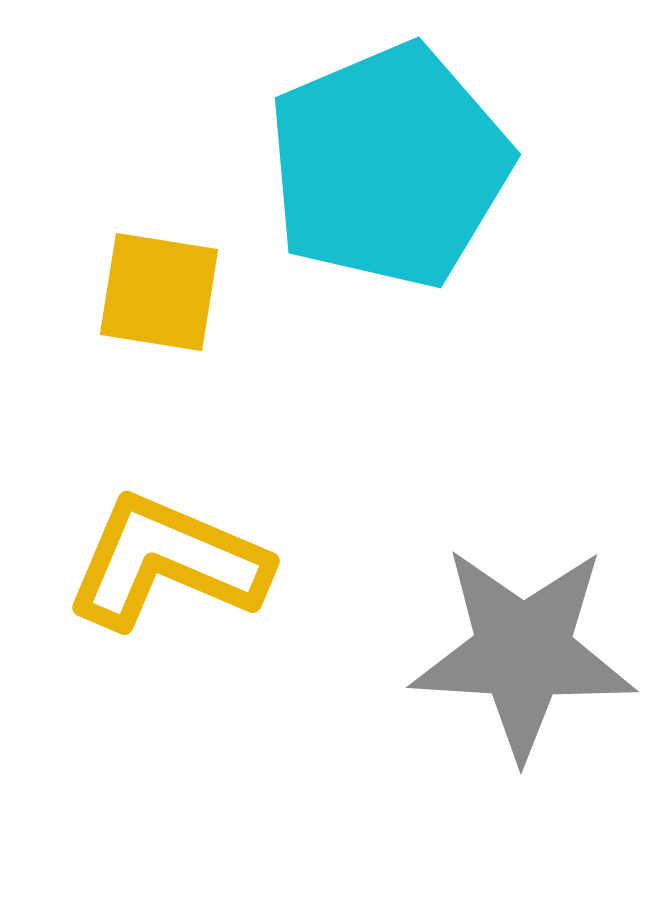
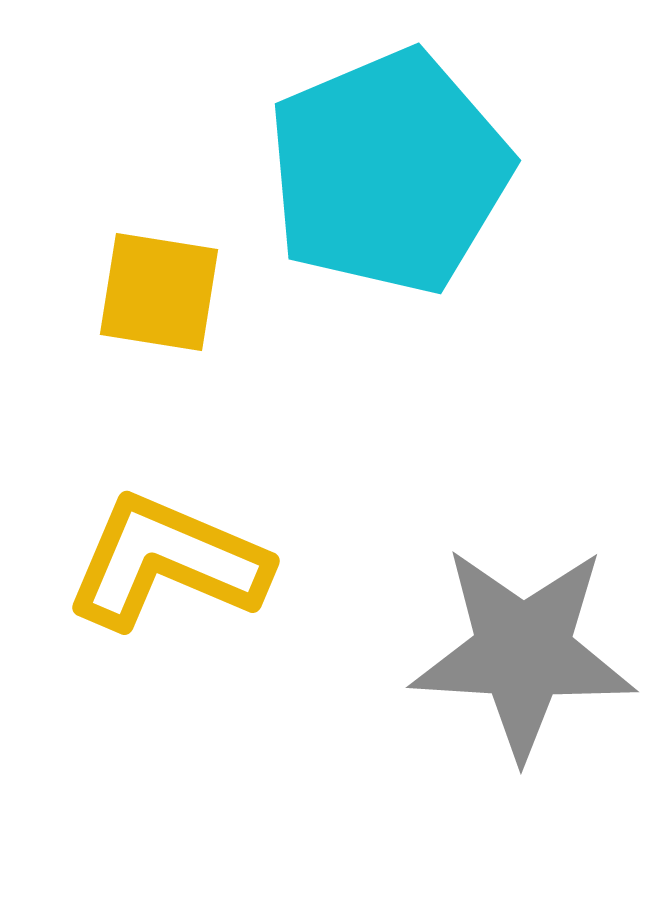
cyan pentagon: moved 6 px down
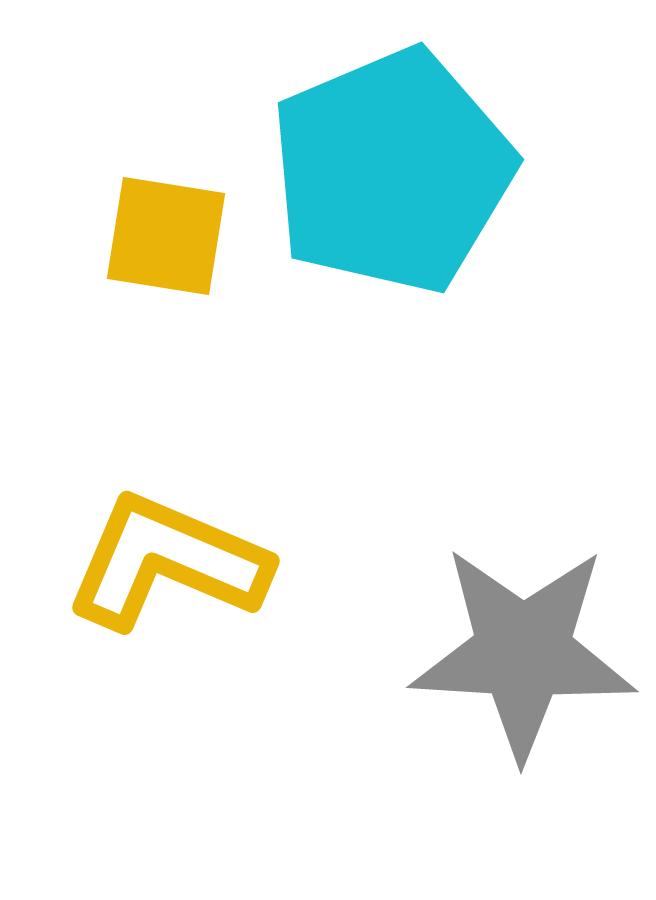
cyan pentagon: moved 3 px right, 1 px up
yellow square: moved 7 px right, 56 px up
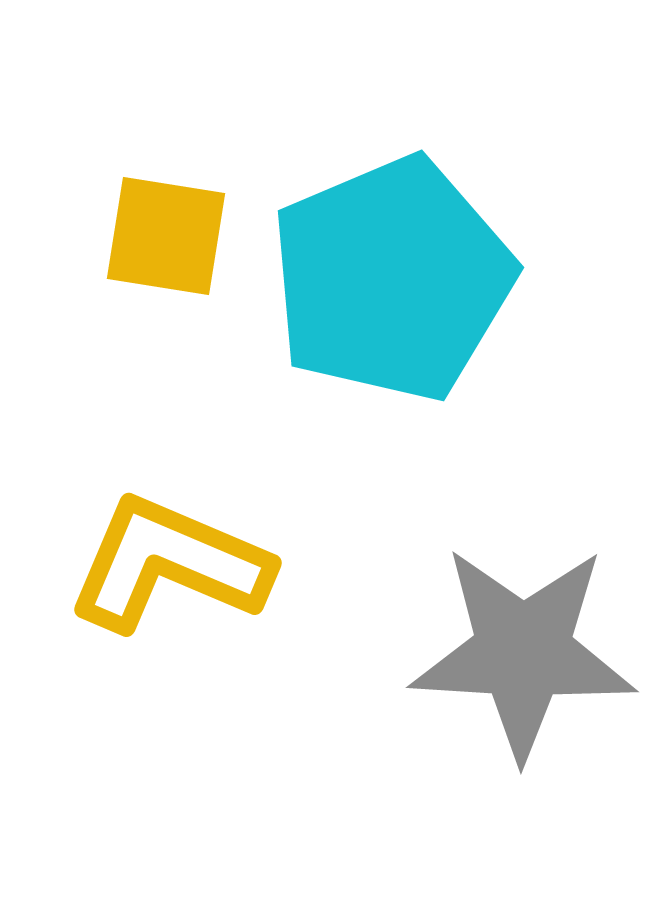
cyan pentagon: moved 108 px down
yellow L-shape: moved 2 px right, 2 px down
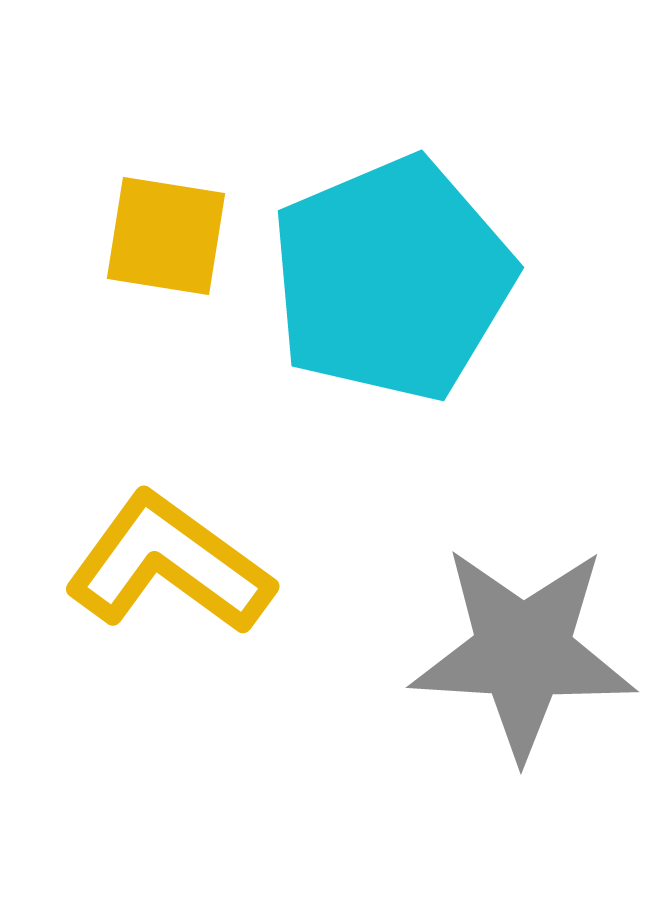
yellow L-shape: rotated 13 degrees clockwise
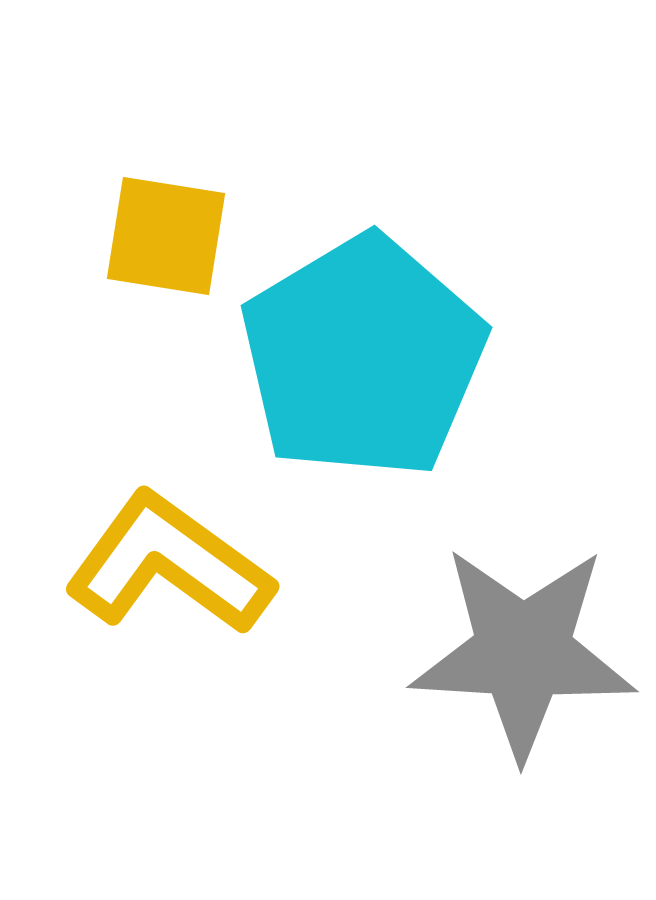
cyan pentagon: moved 29 px left, 78 px down; rotated 8 degrees counterclockwise
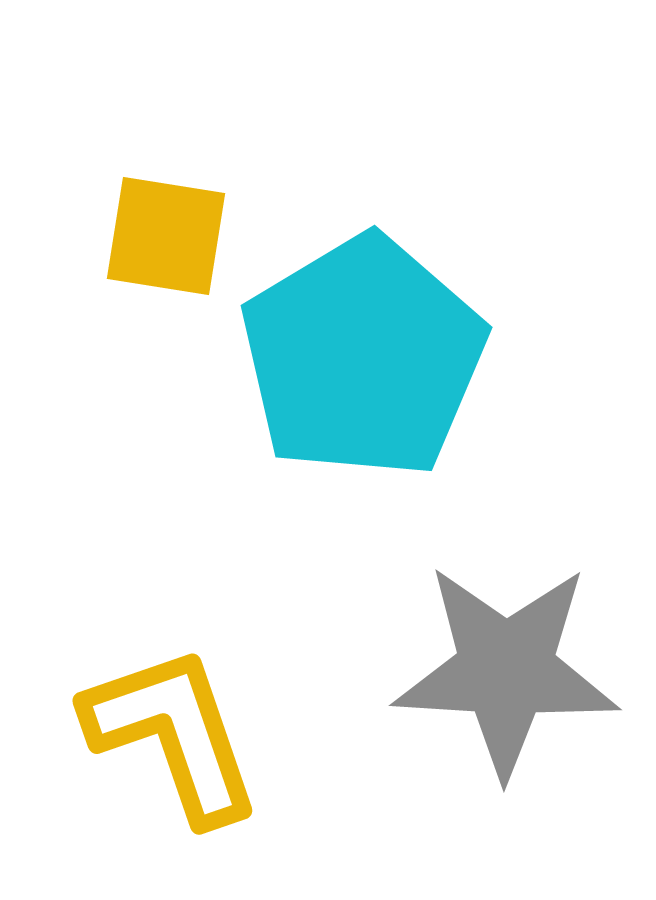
yellow L-shape: moved 4 px right, 170 px down; rotated 35 degrees clockwise
gray star: moved 17 px left, 18 px down
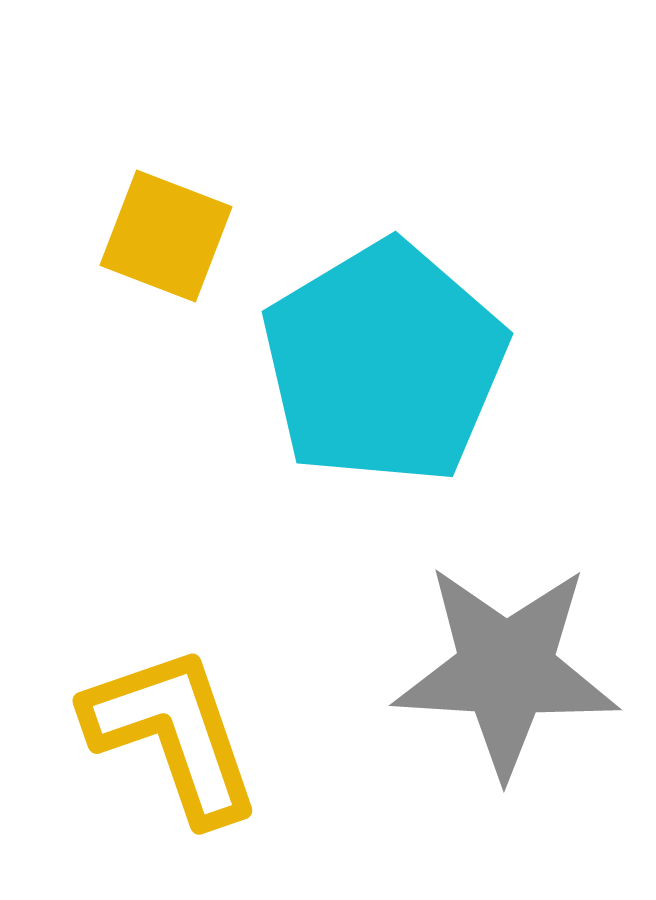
yellow square: rotated 12 degrees clockwise
cyan pentagon: moved 21 px right, 6 px down
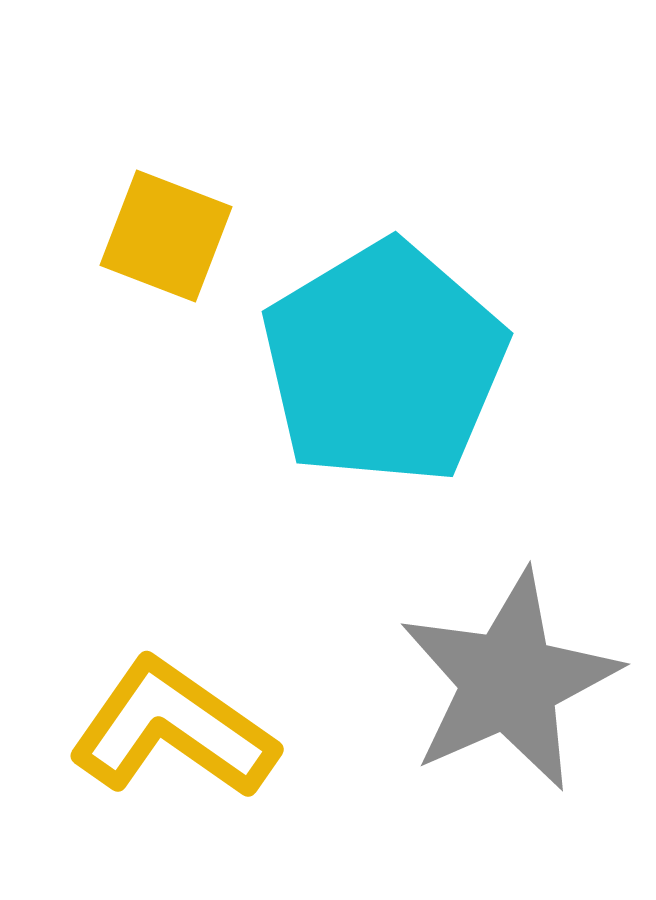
gray star: moved 3 px right, 11 px down; rotated 27 degrees counterclockwise
yellow L-shape: moved 5 px up; rotated 36 degrees counterclockwise
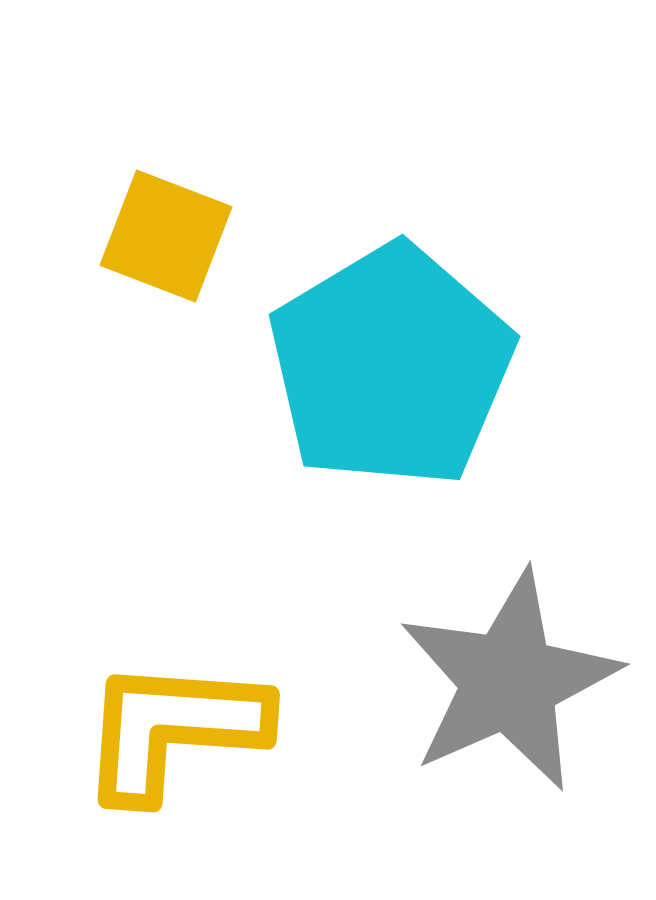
cyan pentagon: moved 7 px right, 3 px down
yellow L-shape: rotated 31 degrees counterclockwise
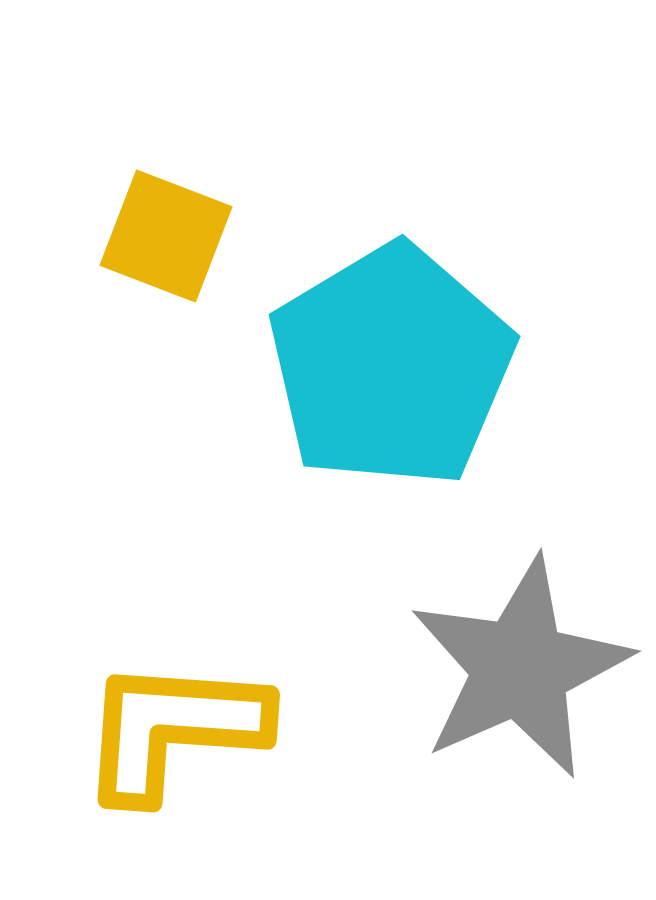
gray star: moved 11 px right, 13 px up
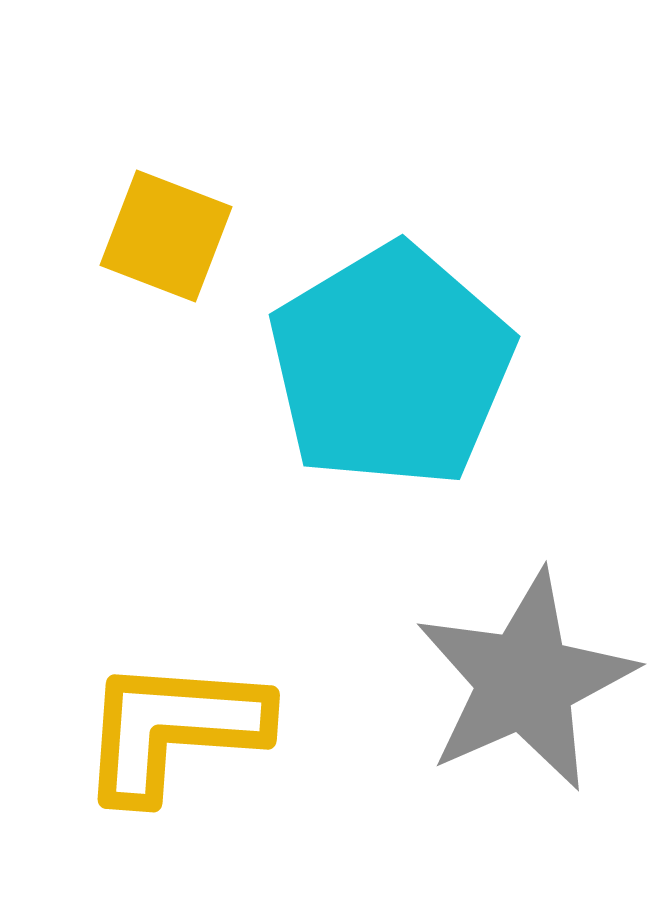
gray star: moved 5 px right, 13 px down
